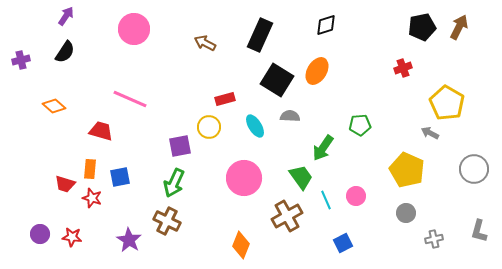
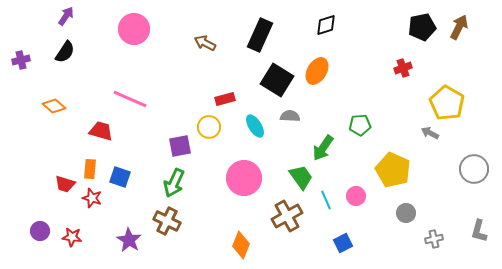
yellow pentagon at (407, 170): moved 14 px left
blue square at (120, 177): rotated 30 degrees clockwise
purple circle at (40, 234): moved 3 px up
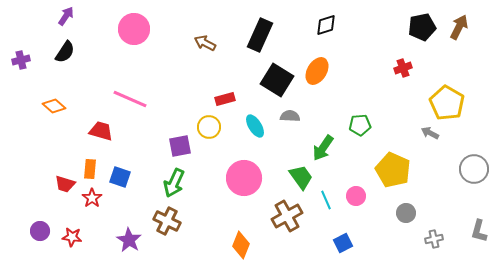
red star at (92, 198): rotated 18 degrees clockwise
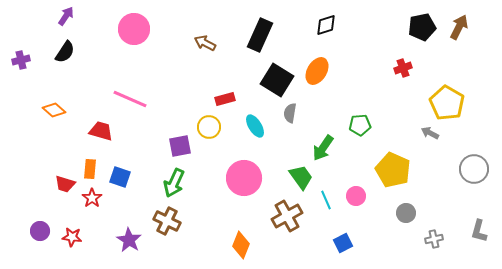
orange diamond at (54, 106): moved 4 px down
gray semicircle at (290, 116): moved 3 px up; rotated 84 degrees counterclockwise
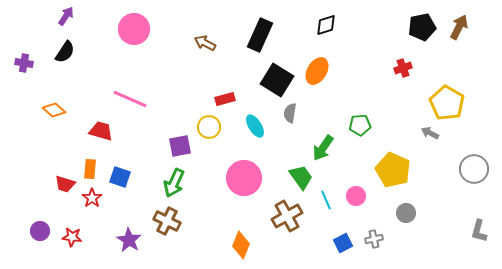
purple cross at (21, 60): moved 3 px right, 3 px down; rotated 24 degrees clockwise
gray cross at (434, 239): moved 60 px left
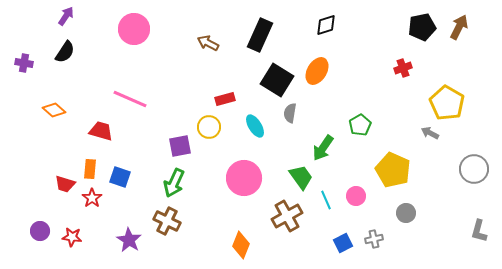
brown arrow at (205, 43): moved 3 px right
green pentagon at (360, 125): rotated 25 degrees counterclockwise
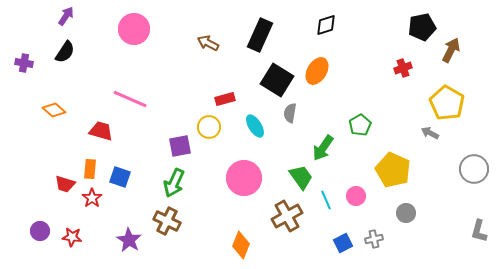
brown arrow at (459, 27): moved 8 px left, 23 px down
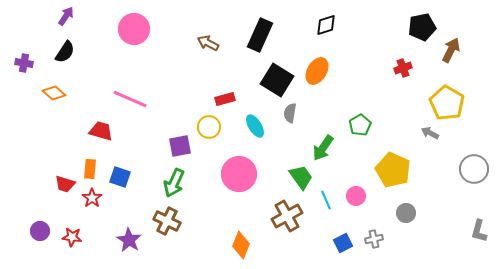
orange diamond at (54, 110): moved 17 px up
pink circle at (244, 178): moved 5 px left, 4 px up
